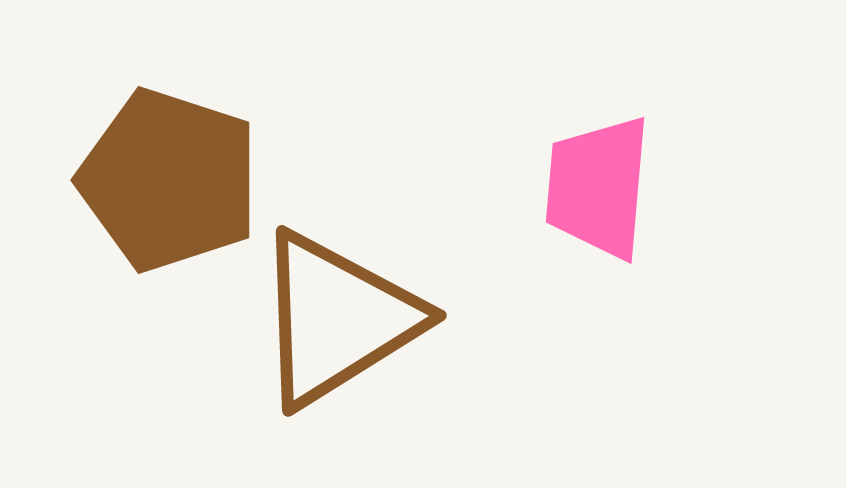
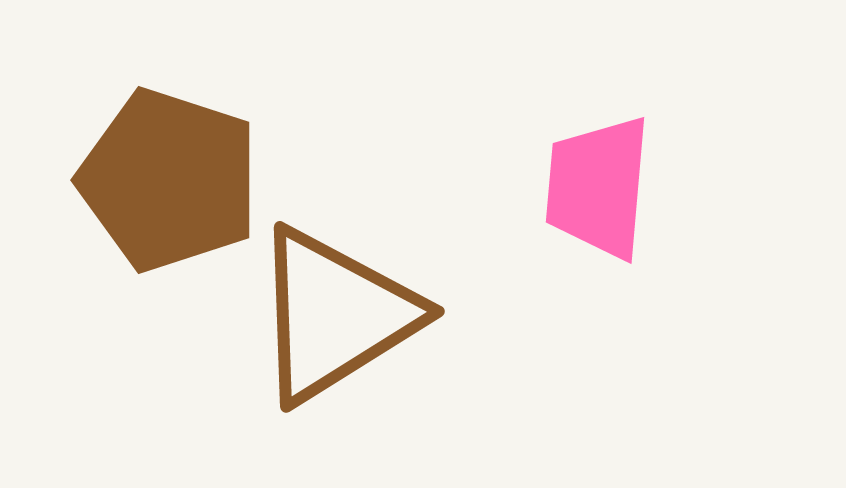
brown triangle: moved 2 px left, 4 px up
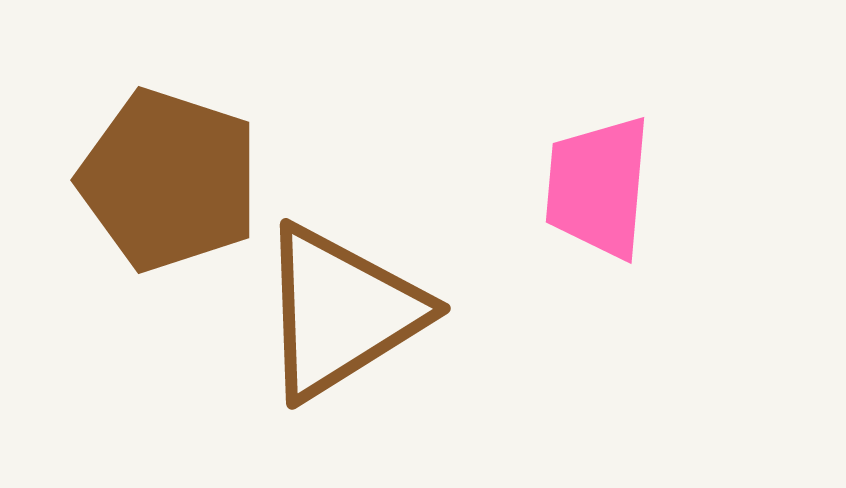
brown triangle: moved 6 px right, 3 px up
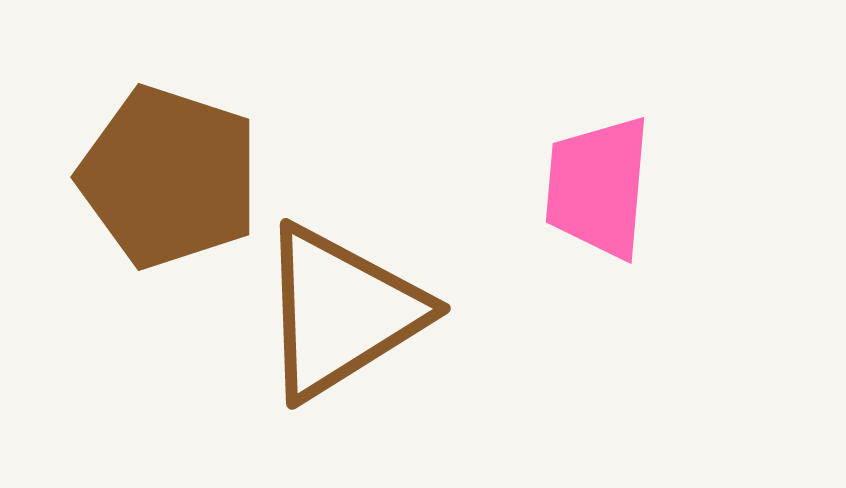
brown pentagon: moved 3 px up
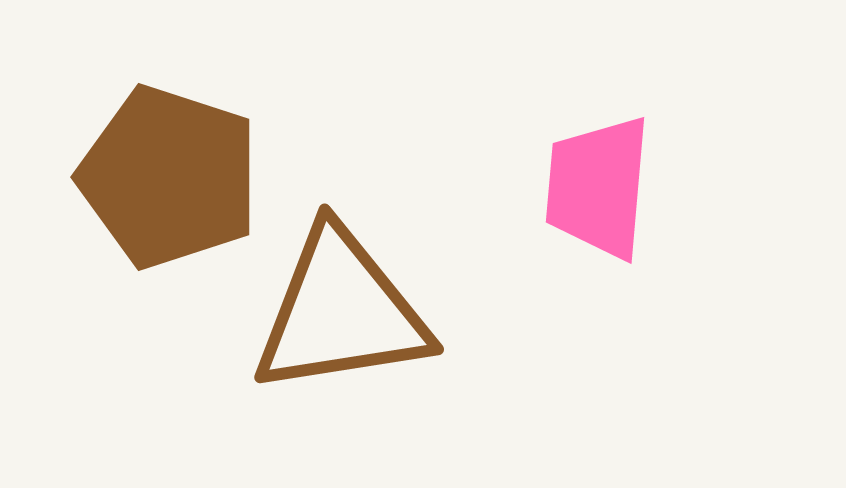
brown triangle: rotated 23 degrees clockwise
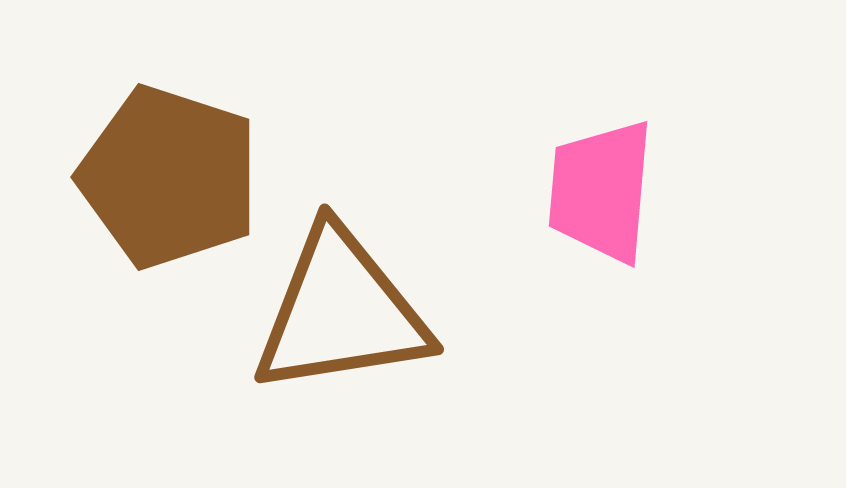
pink trapezoid: moved 3 px right, 4 px down
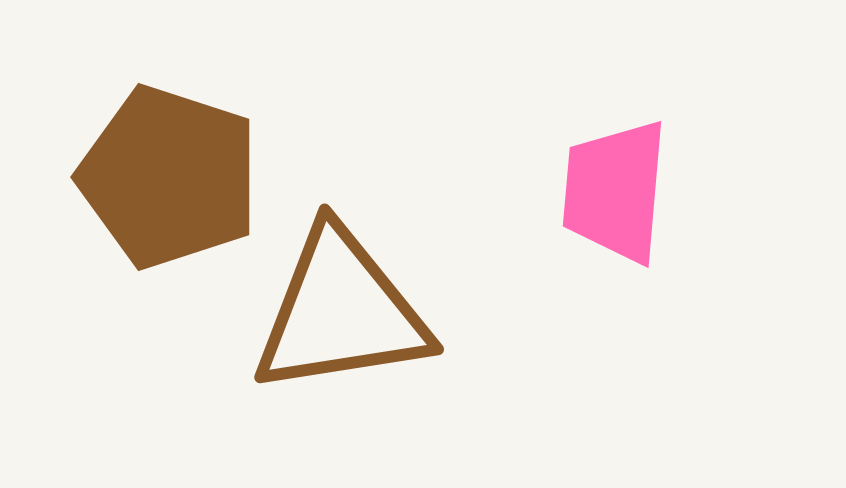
pink trapezoid: moved 14 px right
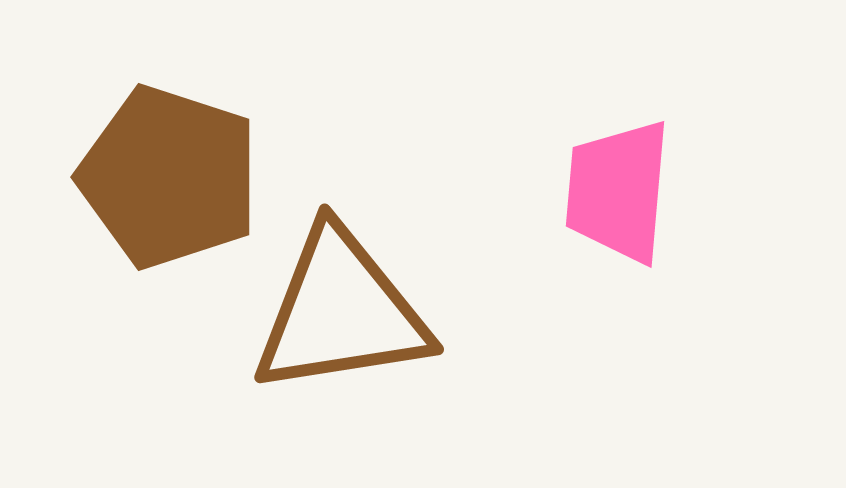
pink trapezoid: moved 3 px right
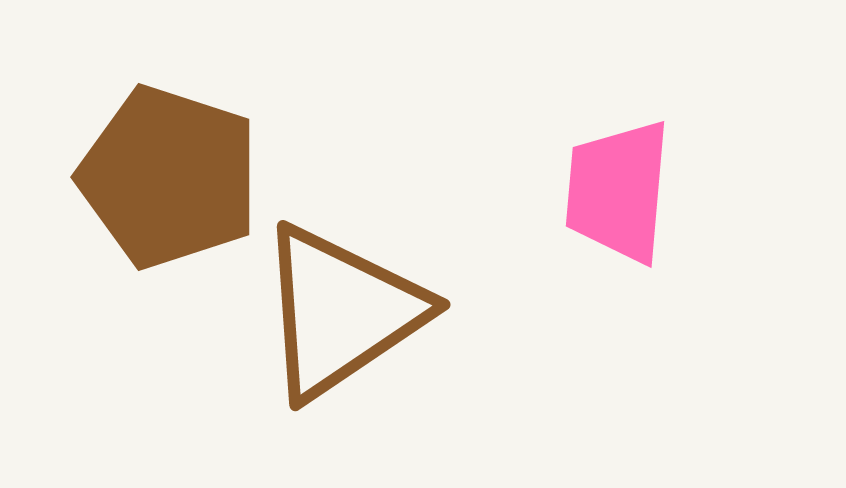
brown triangle: rotated 25 degrees counterclockwise
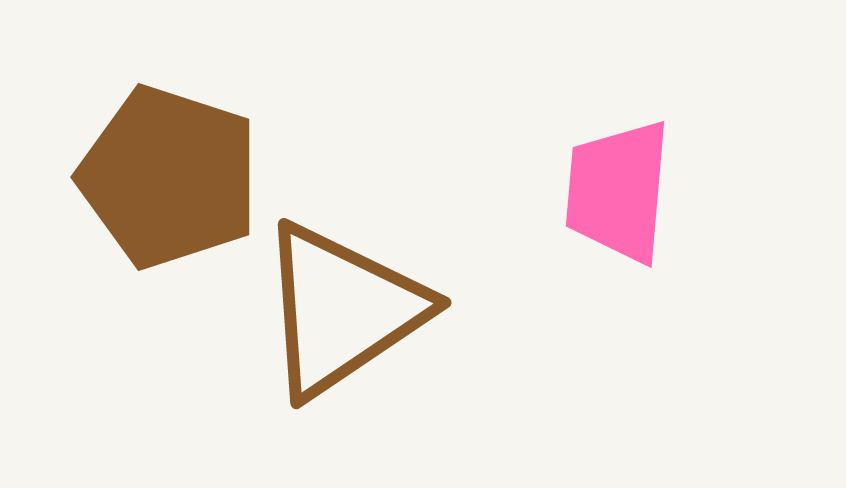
brown triangle: moved 1 px right, 2 px up
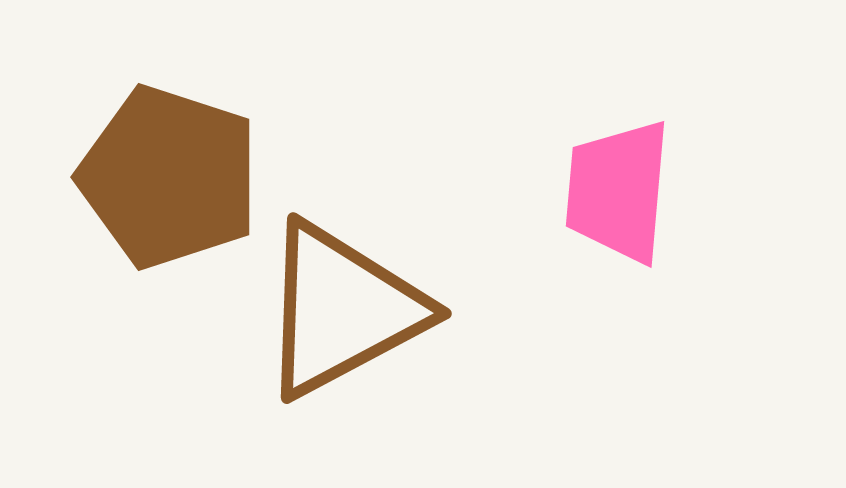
brown triangle: rotated 6 degrees clockwise
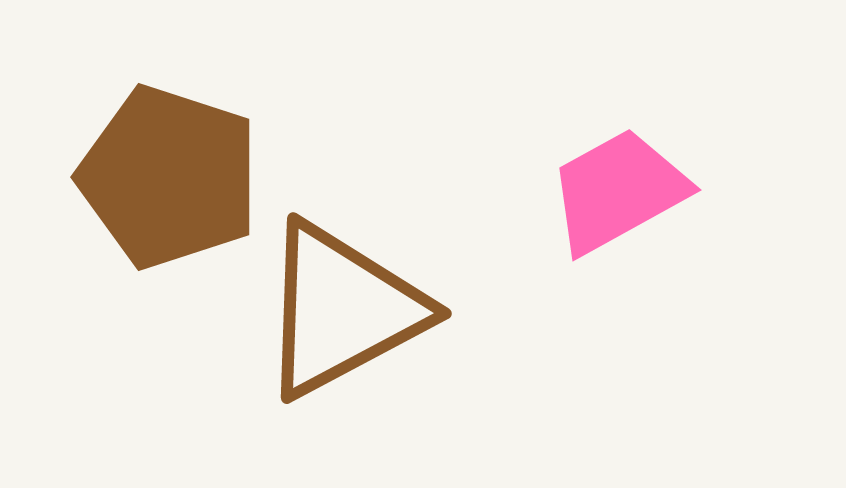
pink trapezoid: rotated 56 degrees clockwise
